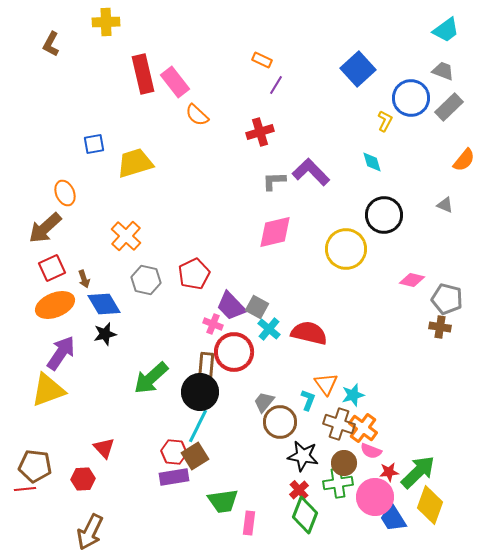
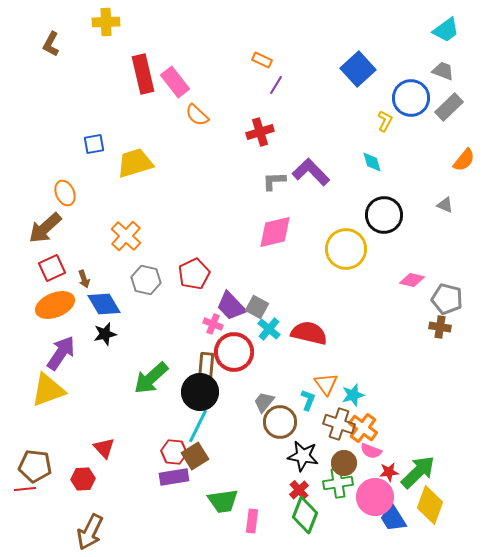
pink rectangle at (249, 523): moved 3 px right, 2 px up
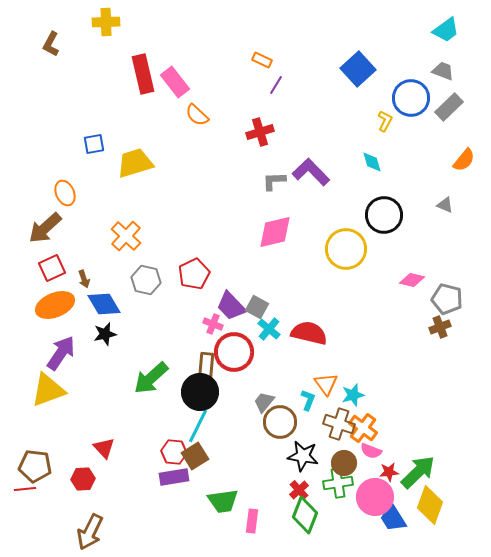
brown cross at (440, 327): rotated 30 degrees counterclockwise
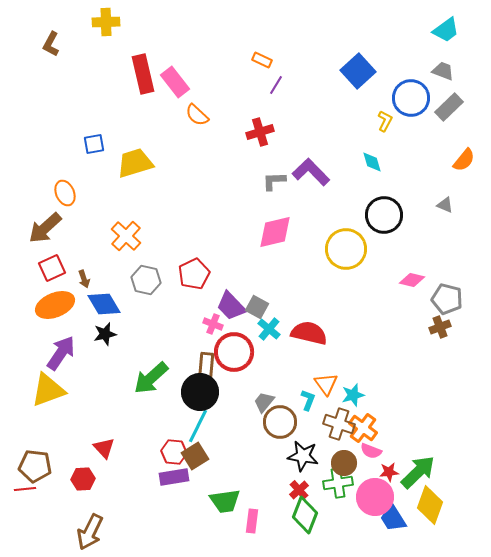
blue square at (358, 69): moved 2 px down
green trapezoid at (223, 501): moved 2 px right
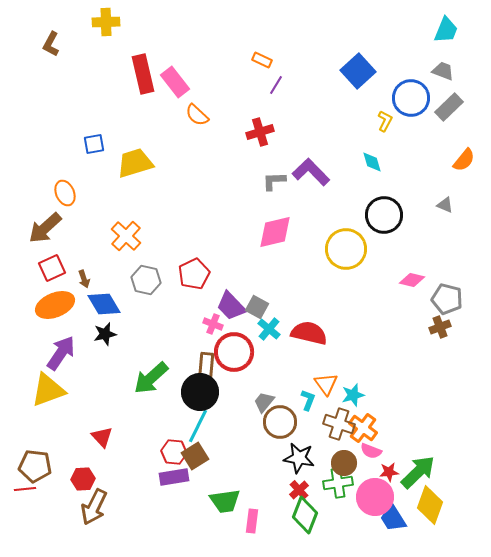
cyan trapezoid at (446, 30): rotated 32 degrees counterclockwise
red triangle at (104, 448): moved 2 px left, 11 px up
black star at (303, 456): moved 4 px left, 2 px down
brown arrow at (90, 532): moved 4 px right, 25 px up
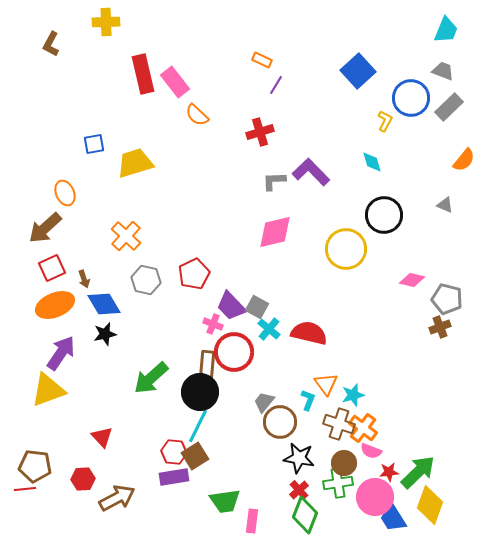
brown rectangle at (206, 368): moved 1 px right, 2 px up
brown arrow at (94, 507): moved 23 px right, 9 px up; rotated 144 degrees counterclockwise
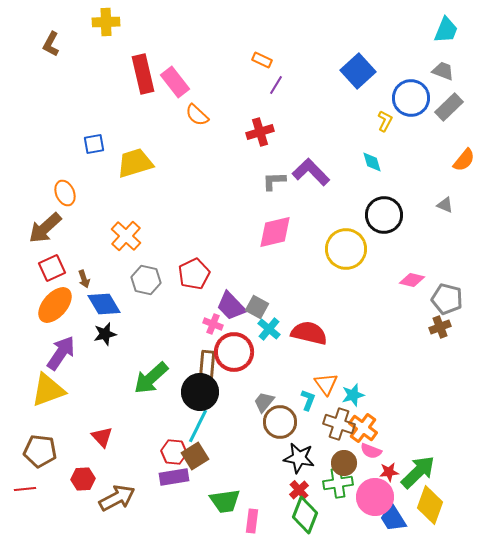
orange ellipse at (55, 305): rotated 27 degrees counterclockwise
brown pentagon at (35, 466): moved 5 px right, 15 px up
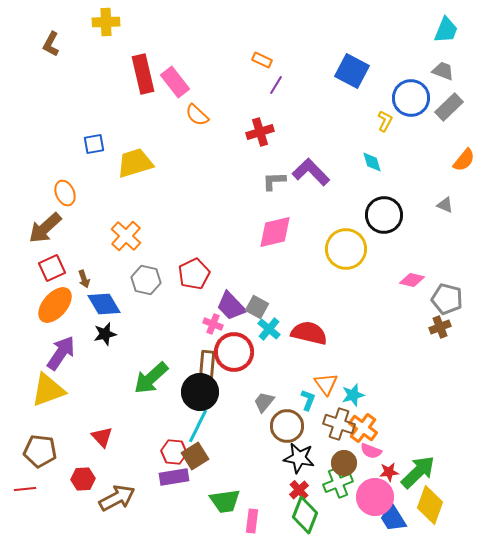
blue square at (358, 71): moved 6 px left; rotated 20 degrees counterclockwise
brown circle at (280, 422): moved 7 px right, 4 px down
green cross at (338, 483): rotated 12 degrees counterclockwise
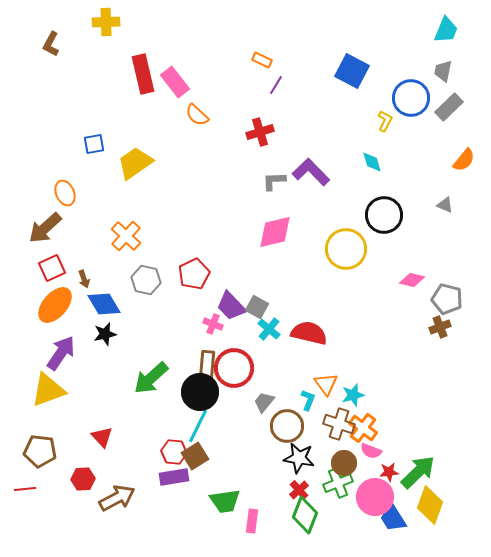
gray trapezoid at (443, 71): rotated 100 degrees counterclockwise
yellow trapezoid at (135, 163): rotated 18 degrees counterclockwise
red circle at (234, 352): moved 16 px down
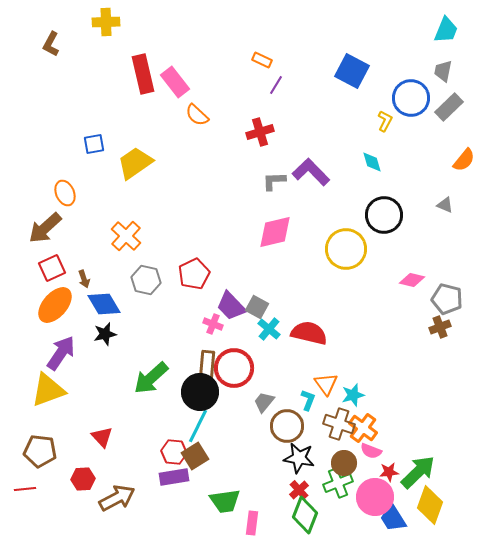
pink rectangle at (252, 521): moved 2 px down
